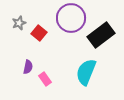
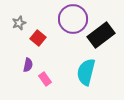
purple circle: moved 2 px right, 1 px down
red square: moved 1 px left, 5 px down
purple semicircle: moved 2 px up
cyan semicircle: rotated 8 degrees counterclockwise
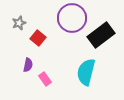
purple circle: moved 1 px left, 1 px up
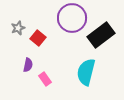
gray star: moved 1 px left, 5 px down
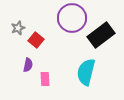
red square: moved 2 px left, 2 px down
pink rectangle: rotated 32 degrees clockwise
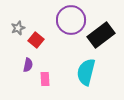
purple circle: moved 1 px left, 2 px down
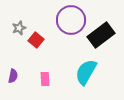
gray star: moved 1 px right
purple semicircle: moved 15 px left, 11 px down
cyan semicircle: rotated 16 degrees clockwise
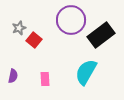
red square: moved 2 px left
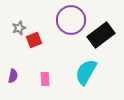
red square: rotated 28 degrees clockwise
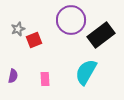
gray star: moved 1 px left, 1 px down
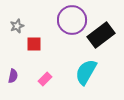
purple circle: moved 1 px right
gray star: moved 1 px left, 3 px up
red square: moved 4 px down; rotated 21 degrees clockwise
pink rectangle: rotated 48 degrees clockwise
